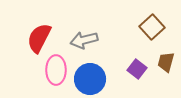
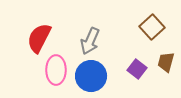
gray arrow: moved 6 px right, 1 px down; rotated 52 degrees counterclockwise
blue circle: moved 1 px right, 3 px up
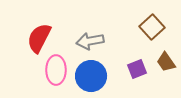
gray arrow: rotated 56 degrees clockwise
brown trapezoid: rotated 50 degrees counterclockwise
purple square: rotated 30 degrees clockwise
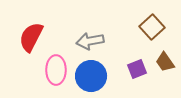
red semicircle: moved 8 px left, 1 px up
brown trapezoid: moved 1 px left
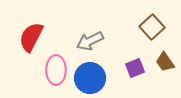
gray arrow: rotated 16 degrees counterclockwise
purple square: moved 2 px left, 1 px up
blue circle: moved 1 px left, 2 px down
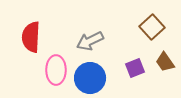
red semicircle: rotated 24 degrees counterclockwise
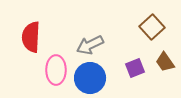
gray arrow: moved 4 px down
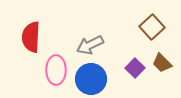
brown trapezoid: moved 3 px left, 1 px down; rotated 10 degrees counterclockwise
purple square: rotated 24 degrees counterclockwise
blue circle: moved 1 px right, 1 px down
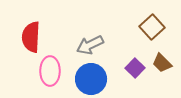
pink ellipse: moved 6 px left, 1 px down
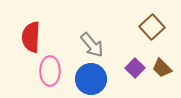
gray arrow: moved 2 px right; rotated 104 degrees counterclockwise
brown trapezoid: moved 5 px down
